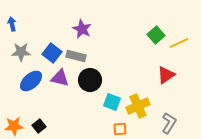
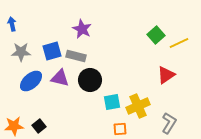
blue square: moved 2 px up; rotated 36 degrees clockwise
cyan square: rotated 30 degrees counterclockwise
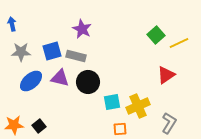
black circle: moved 2 px left, 2 px down
orange star: moved 1 px up
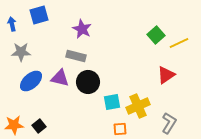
blue square: moved 13 px left, 36 px up
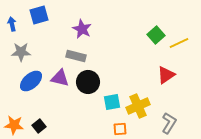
orange star: rotated 12 degrees clockwise
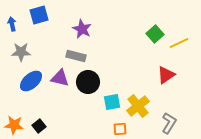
green square: moved 1 px left, 1 px up
yellow cross: rotated 15 degrees counterclockwise
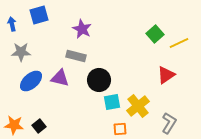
black circle: moved 11 px right, 2 px up
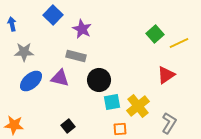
blue square: moved 14 px right; rotated 30 degrees counterclockwise
gray star: moved 3 px right
black square: moved 29 px right
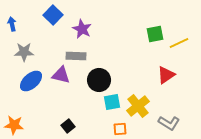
green square: rotated 30 degrees clockwise
gray rectangle: rotated 12 degrees counterclockwise
purple triangle: moved 1 px right, 3 px up
gray L-shape: rotated 90 degrees clockwise
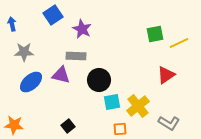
blue square: rotated 12 degrees clockwise
blue ellipse: moved 1 px down
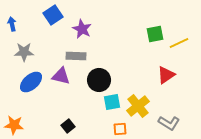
purple triangle: moved 1 px down
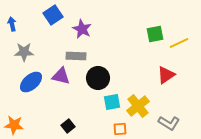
black circle: moved 1 px left, 2 px up
